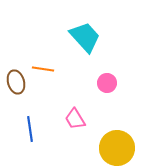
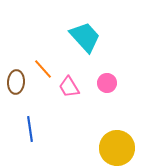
orange line: rotated 40 degrees clockwise
brown ellipse: rotated 20 degrees clockwise
pink trapezoid: moved 6 px left, 32 px up
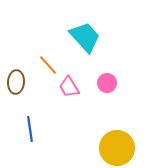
orange line: moved 5 px right, 4 px up
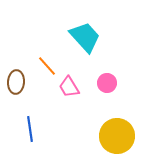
orange line: moved 1 px left, 1 px down
yellow circle: moved 12 px up
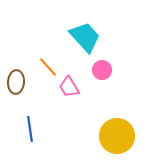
orange line: moved 1 px right, 1 px down
pink circle: moved 5 px left, 13 px up
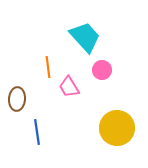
orange line: rotated 35 degrees clockwise
brown ellipse: moved 1 px right, 17 px down
blue line: moved 7 px right, 3 px down
yellow circle: moved 8 px up
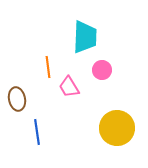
cyan trapezoid: rotated 44 degrees clockwise
brown ellipse: rotated 15 degrees counterclockwise
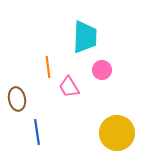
yellow circle: moved 5 px down
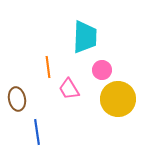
pink trapezoid: moved 2 px down
yellow circle: moved 1 px right, 34 px up
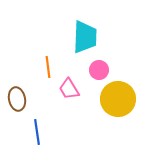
pink circle: moved 3 px left
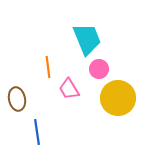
cyan trapezoid: moved 2 px right, 2 px down; rotated 24 degrees counterclockwise
pink circle: moved 1 px up
yellow circle: moved 1 px up
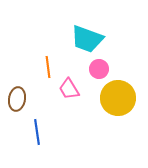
cyan trapezoid: rotated 132 degrees clockwise
brown ellipse: rotated 20 degrees clockwise
